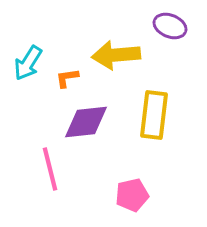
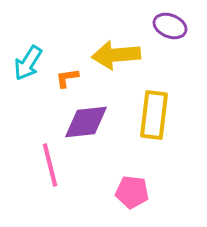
pink line: moved 4 px up
pink pentagon: moved 3 px up; rotated 20 degrees clockwise
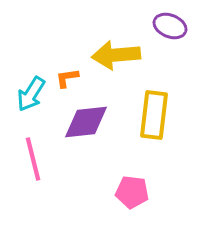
cyan arrow: moved 3 px right, 31 px down
pink line: moved 17 px left, 6 px up
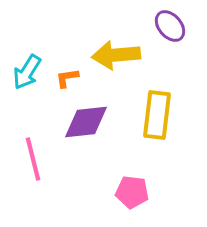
purple ellipse: rotated 28 degrees clockwise
cyan arrow: moved 4 px left, 22 px up
yellow rectangle: moved 3 px right
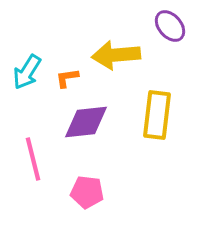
pink pentagon: moved 45 px left
